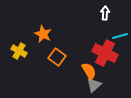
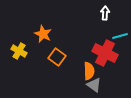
orange semicircle: rotated 30 degrees clockwise
gray triangle: rotated 42 degrees counterclockwise
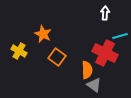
orange semicircle: moved 2 px left, 1 px up
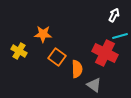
white arrow: moved 9 px right, 2 px down; rotated 24 degrees clockwise
orange star: rotated 24 degrees counterclockwise
orange semicircle: moved 10 px left, 1 px up
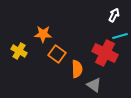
orange square: moved 3 px up
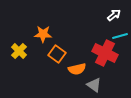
white arrow: rotated 24 degrees clockwise
yellow cross: rotated 14 degrees clockwise
orange semicircle: rotated 78 degrees clockwise
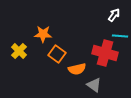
white arrow: rotated 16 degrees counterclockwise
cyan line: rotated 21 degrees clockwise
red cross: rotated 10 degrees counterclockwise
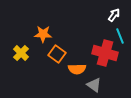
cyan line: rotated 63 degrees clockwise
yellow cross: moved 2 px right, 2 px down
orange semicircle: rotated 12 degrees clockwise
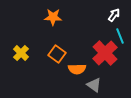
orange star: moved 10 px right, 17 px up
red cross: rotated 30 degrees clockwise
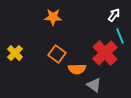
yellow cross: moved 6 px left
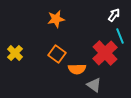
orange star: moved 3 px right, 2 px down; rotated 12 degrees counterclockwise
